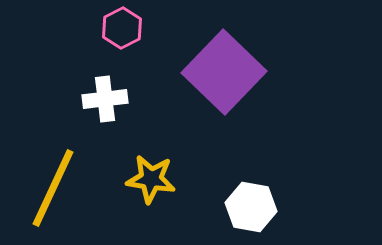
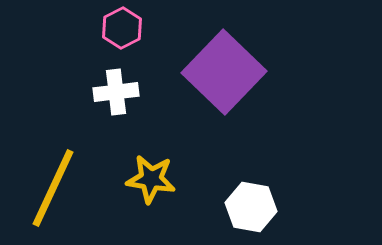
white cross: moved 11 px right, 7 px up
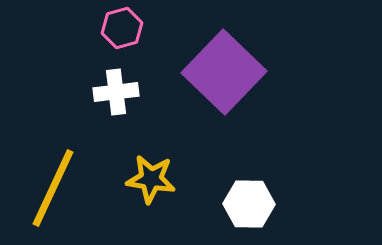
pink hexagon: rotated 12 degrees clockwise
white hexagon: moved 2 px left, 3 px up; rotated 9 degrees counterclockwise
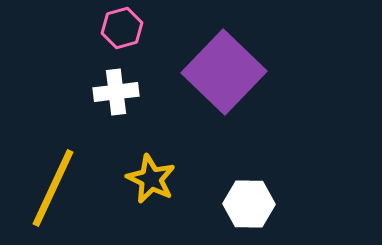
yellow star: rotated 18 degrees clockwise
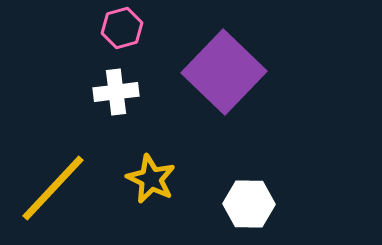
yellow line: rotated 18 degrees clockwise
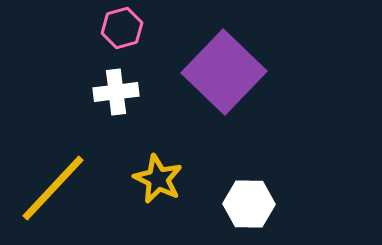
yellow star: moved 7 px right
